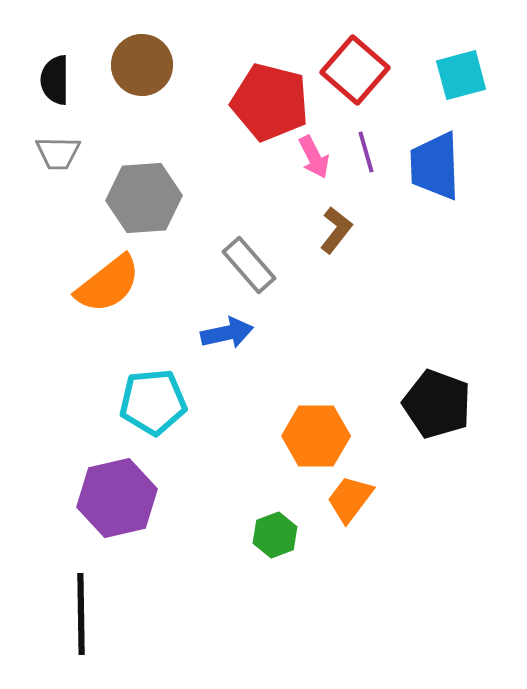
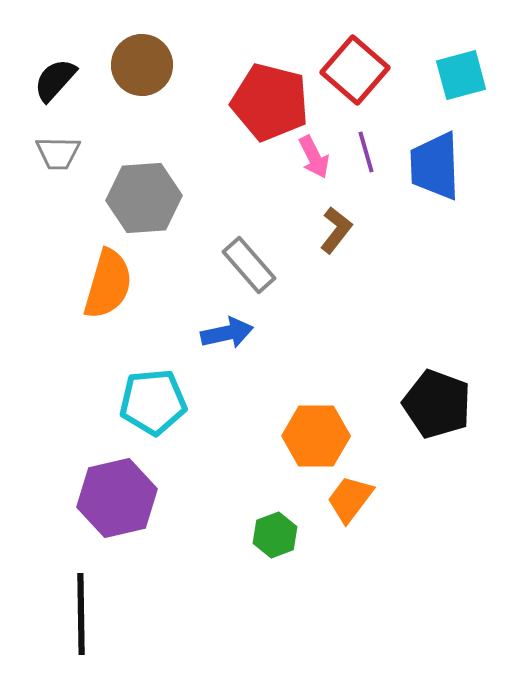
black semicircle: rotated 42 degrees clockwise
orange semicircle: rotated 36 degrees counterclockwise
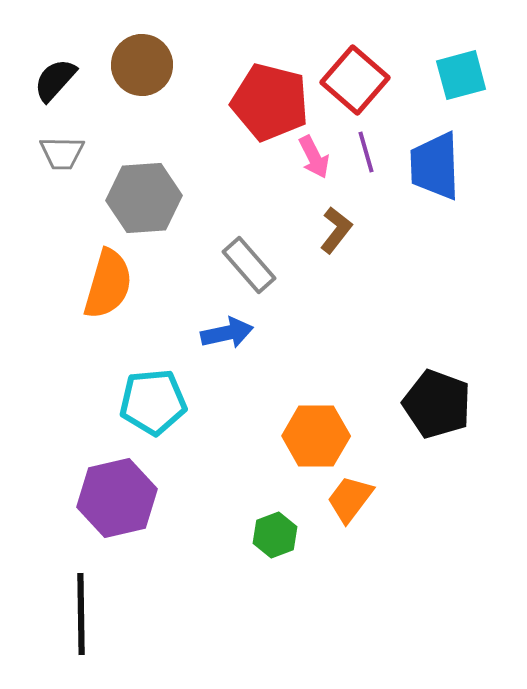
red square: moved 10 px down
gray trapezoid: moved 4 px right
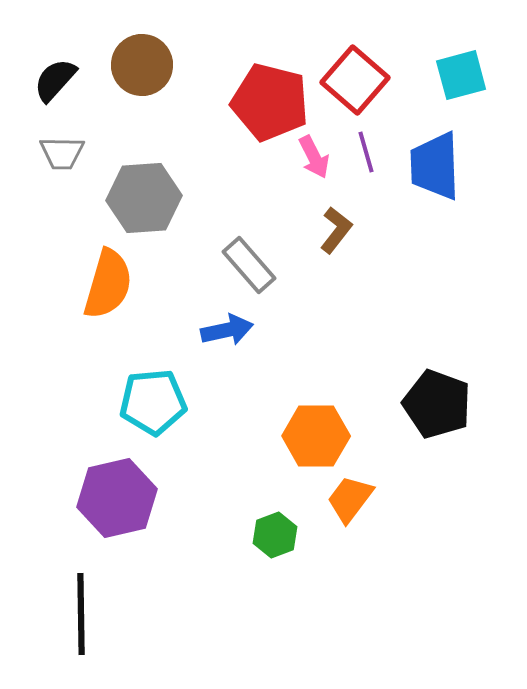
blue arrow: moved 3 px up
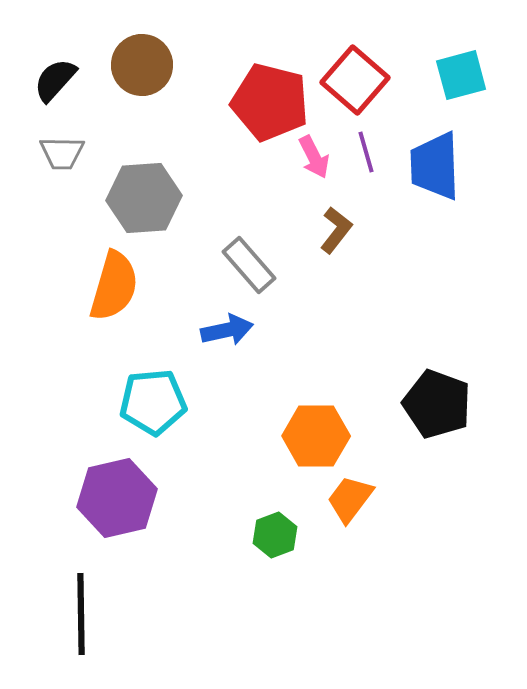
orange semicircle: moved 6 px right, 2 px down
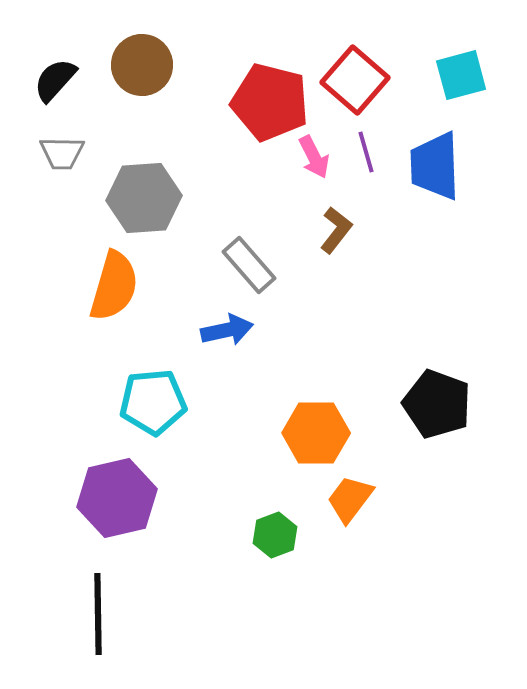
orange hexagon: moved 3 px up
black line: moved 17 px right
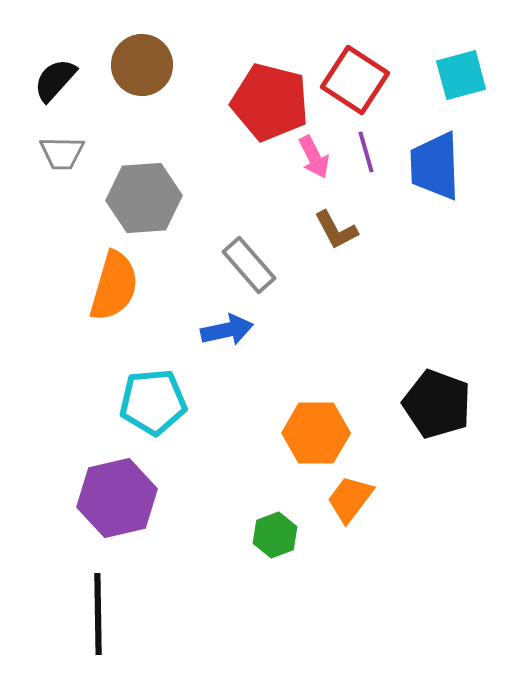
red square: rotated 8 degrees counterclockwise
brown L-shape: rotated 114 degrees clockwise
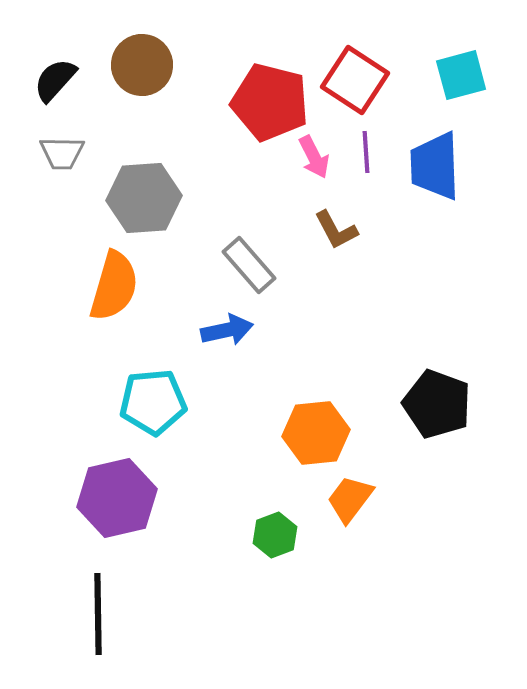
purple line: rotated 12 degrees clockwise
orange hexagon: rotated 6 degrees counterclockwise
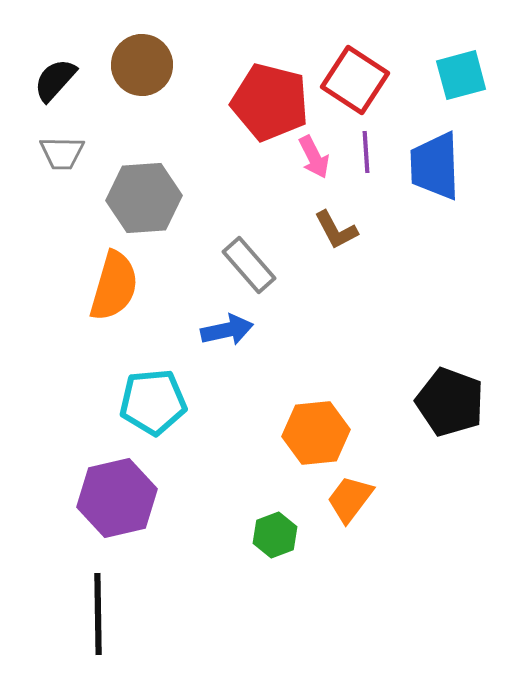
black pentagon: moved 13 px right, 2 px up
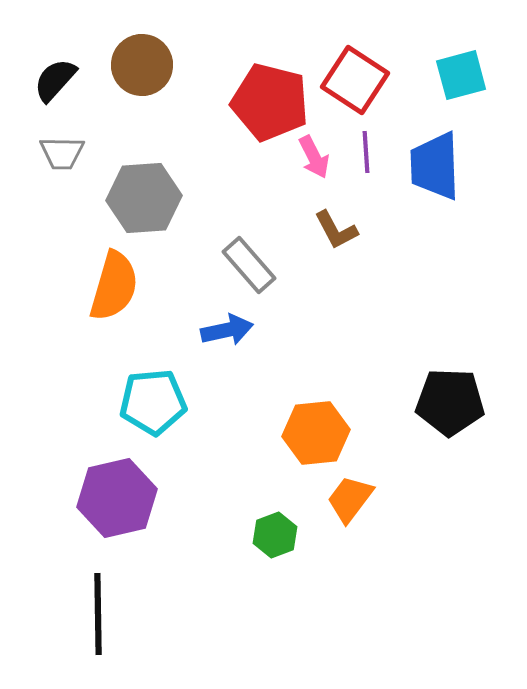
black pentagon: rotated 18 degrees counterclockwise
